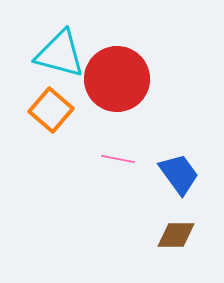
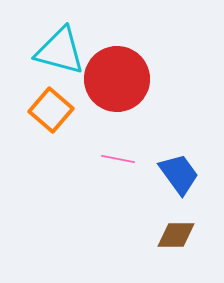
cyan triangle: moved 3 px up
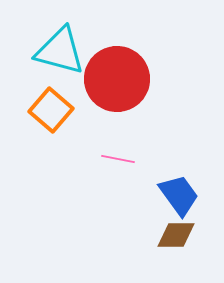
blue trapezoid: moved 21 px down
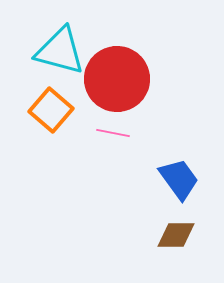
pink line: moved 5 px left, 26 px up
blue trapezoid: moved 16 px up
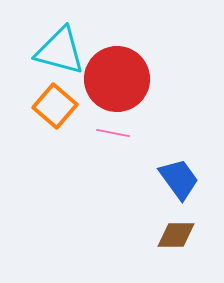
orange square: moved 4 px right, 4 px up
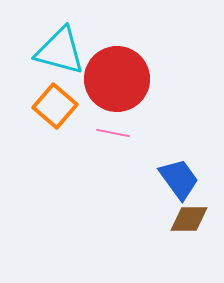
brown diamond: moved 13 px right, 16 px up
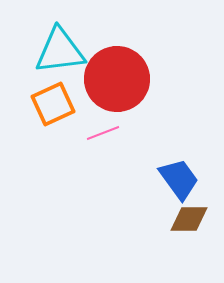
cyan triangle: rotated 22 degrees counterclockwise
orange square: moved 2 px left, 2 px up; rotated 24 degrees clockwise
pink line: moved 10 px left; rotated 32 degrees counterclockwise
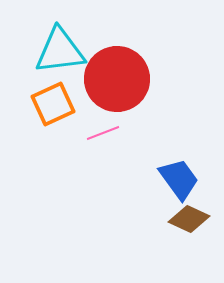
brown diamond: rotated 24 degrees clockwise
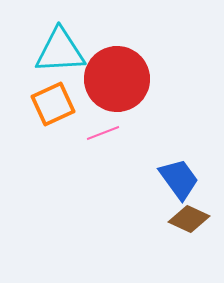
cyan triangle: rotated 4 degrees clockwise
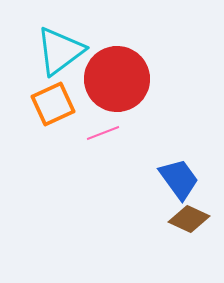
cyan triangle: rotated 34 degrees counterclockwise
